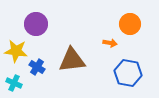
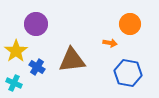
yellow star: rotated 30 degrees clockwise
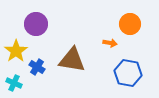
brown triangle: rotated 16 degrees clockwise
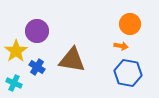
purple circle: moved 1 px right, 7 px down
orange arrow: moved 11 px right, 3 px down
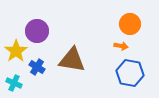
blue hexagon: moved 2 px right
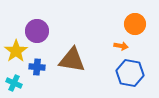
orange circle: moved 5 px right
blue cross: rotated 28 degrees counterclockwise
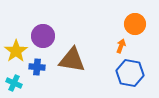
purple circle: moved 6 px right, 5 px down
orange arrow: rotated 80 degrees counterclockwise
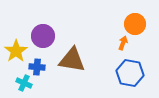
orange arrow: moved 2 px right, 3 px up
cyan cross: moved 10 px right
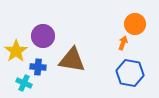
blue cross: moved 1 px right
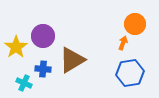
yellow star: moved 4 px up
brown triangle: rotated 40 degrees counterclockwise
blue cross: moved 5 px right, 2 px down
blue hexagon: rotated 20 degrees counterclockwise
